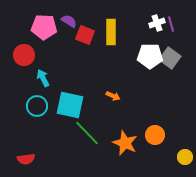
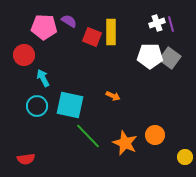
red square: moved 7 px right, 2 px down
green line: moved 1 px right, 3 px down
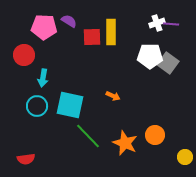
purple line: rotated 70 degrees counterclockwise
red square: rotated 24 degrees counterclockwise
gray square: moved 2 px left, 5 px down
cyan arrow: rotated 144 degrees counterclockwise
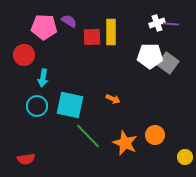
orange arrow: moved 3 px down
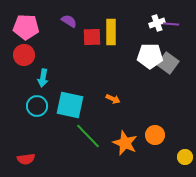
pink pentagon: moved 18 px left
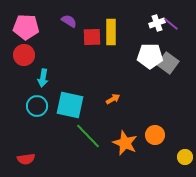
purple line: rotated 35 degrees clockwise
orange arrow: rotated 56 degrees counterclockwise
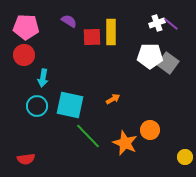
orange circle: moved 5 px left, 5 px up
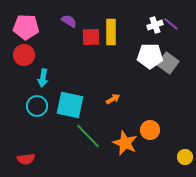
white cross: moved 2 px left, 2 px down
red square: moved 1 px left
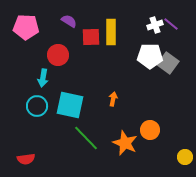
red circle: moved 34 px right
orange arrow: rotated 48 degrees counterclockwise
green line: moved 2 px left, 2 px down
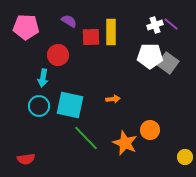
orange arrow: rotated 72 degrees clockwise
cyan circle: moved 2 px right
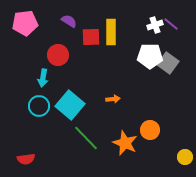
pink pentagon: moved 1 px left, 4 px up; rotated 10 degrees counterclockwise
cyan square: rotated 28 degrees clockwise
